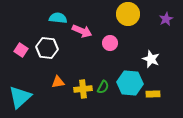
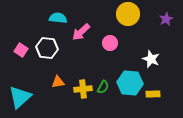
pink arrow: moved 1 px left, 1 px down; rotated 114 degrees clockwise
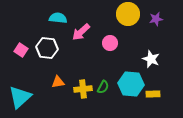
purple star: moved 10 px left; rotated 16 degrees clockwise
cyan hexagon: moved 1 px right, 1 px down
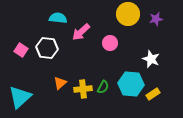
orange triangle: moved 2 px right, 1 px down; rotated 32 degrees counterclockwise
yellow rectangle: rotated 32 degrees counterclockwise
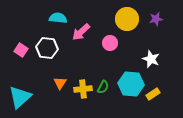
yellow circle: moved 1 px left, 5 px down
orange triangle: rotated 16 degrees counterclockwise
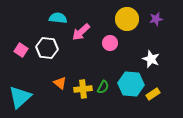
orange triangle: rotated 24 degrees counterclockwise
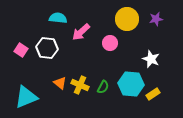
yellow cross: moved 3 px left, 4 px up; rotated 30 degrees clockwise
cyan triangle: moved 6 px right; rotated 20 degrees clockwise
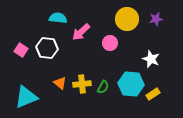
yellow cross: moved 2 px right, 1 px up; rotated 30 degrees counterclockwise
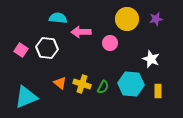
pink arrow: rotated 42 degrees clockwise
yellow cross: rotated 24 degrees clockwise
yellow rectangle: moved 5 px right, 3 px up; rotated 56 degrees counterclockwise
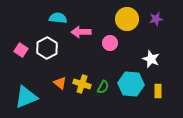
white hexagon: rotated 25 degrees clockwise
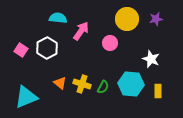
pink arrow: moved 1 px up; rotated 126 degrees clockwise
